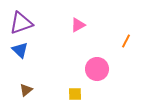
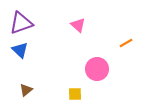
pink triangle: rotated 49 degrees counterclockwise
orange line: moved 2 px down; rotated 32 degrees clockwise
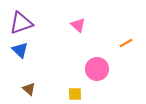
brown triangle: moved 3 px right, 1 px up; rotated 40 degrees counterclockwise
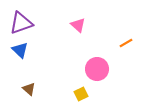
yellow square: moved 6 px right; rotated 24 degrees counterclockwise
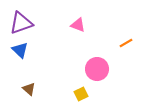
pink triangle: rotated 21 degrees counterclockwise
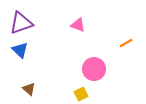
pink circle: moved 3 px left
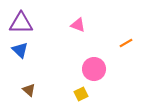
purple triangle: rotated 20 degrees clockwise
brown triangle: moved 1 px down
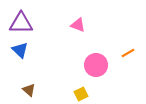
orange line: moved 2 px right, 10 px down
pink circle: moved 2 px right, 4 px up
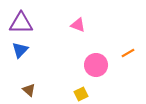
blue triangle: rotated 30 degrees clockwise
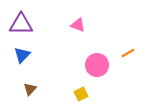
purple triangle: moved 1 px down
blue triangle: moved 2 px right, 5 px down
pink circle: moved 1 px right
brown triangle: moved 1 px right, 1 px up; rotated 32 degrees clockwise
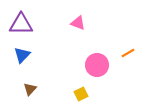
pink triangle: moved 2 px up
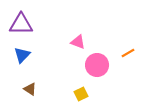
pink triangle: moved 19 px down
brown triangle: rotated 40 degrees counterclockwise
